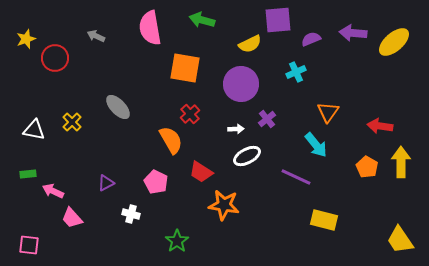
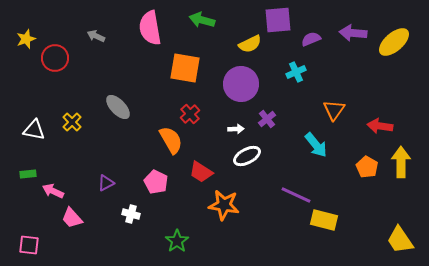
orange triangle: moved 6 px right, 2 px up
purple line: moved 18 px down
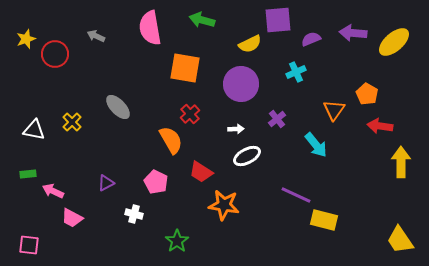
red circle: moved 4 px up
purple cross: moved 10 px right
orange pentagon: moved 73 px up
white cross: moved 3 px right
pink trapezoid: rotated 20 degrees counterclockwise
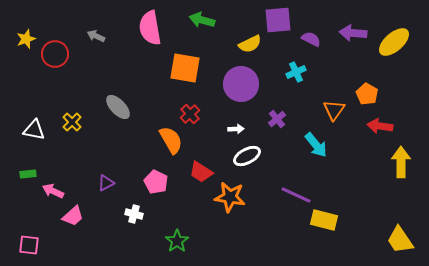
purple semicircle: rotated 48 degrees clockwise
orange star: moved 6 px right, 8 px up
pink trapezoid: moved 1 px right, 2 px up; rotated 70 degrees counterclockwise
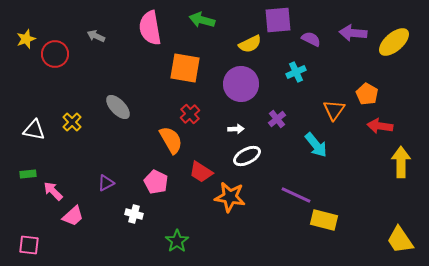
pink arrow: rotated 20 degrees clockwise
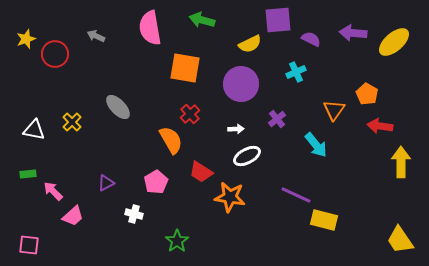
pink pentagon: rotated 15 degrees clockwise
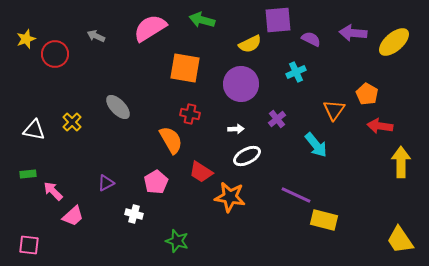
pink semicircle: rotated 68 degrees clockwise
red cross: rotated 36 degrees counterclockwise
green star: rotated 20 degrees counterclockwise
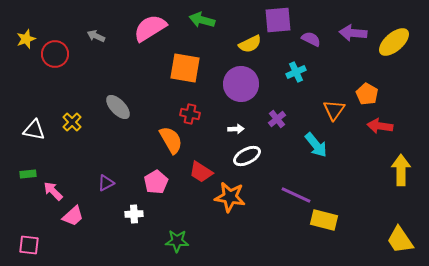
yellow arrow: moved 8 px down
white cross: rotated 18 degrees counterclockwise
green star: rotated 15 degrees counterclockwise
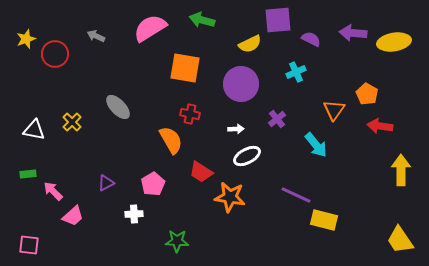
yellow ellipse: rotated 32 degrees clockwise
pink pentagon: moved 3 px left, 2 px down
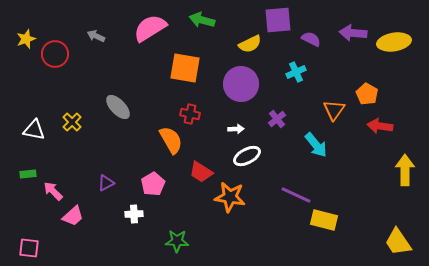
yellow arrow: moved 4 px right
yellow trapezoid: moved 2 px left, 2 px down
pink square: moved 3 px down
